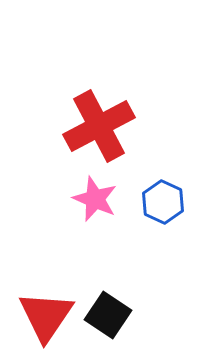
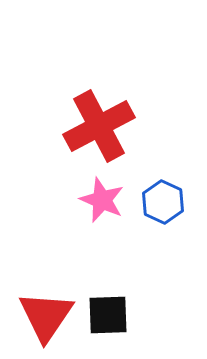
pink star: moved 7 px right, 1 px down
black square: rotated 36 degrees counterclockwise
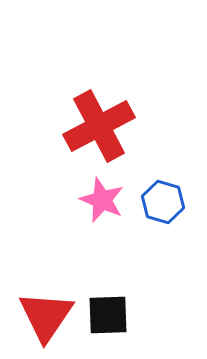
blue hexagon: rotated 9 degrees counterclockwise
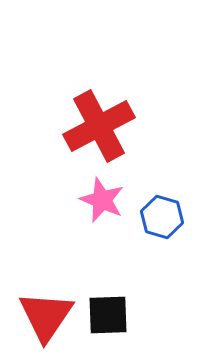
blue hexagon: moved 1 px left, 15 px down
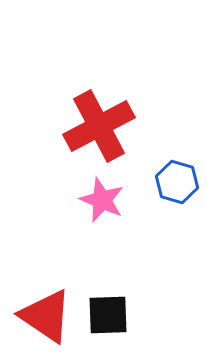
blue hexagon: moved 15 px right, 35 px up
red triangle: rotated 30 degrees counterclockwise
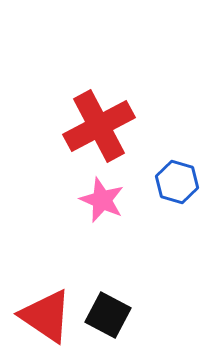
black square: rotated 30 degrees clockwise
